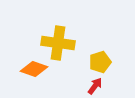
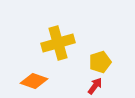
yellow cross: rotated 24 degrees counterclockwise
orange diamond: moved 12 px down
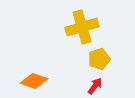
yellow cross: moved 24 px right, 16 px up
yellow pentagon: moved 1 px left, 3 px up
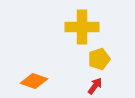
yellow cross: rotated 16 degrees clockwise
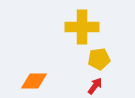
yellow pentagon: rotated 10 degrees clockwise
orange diamond: rotated 20 degrees counterclockwise
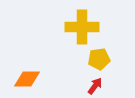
orange diamond: moved 7 px left, 2 px up
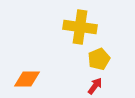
yellow cross: moved 2 px left; rotated 8 degrees clockwise
yellow pentagon: rotated 15 degrees counterclockwise
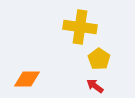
yellow pentagon: rotated 15 degrees counterclockwise
red arrow: rotated 90 degrees counterclockwise
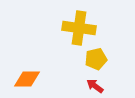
yellow cross: moved 1 px left, 1 px down
yellow pentagon: moved 3 px left; rotated 25 degrees clockwise
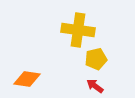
yellow cross: moved 1 px left, 2 px down
orange diamond: rotated 8 degrees clockwise
